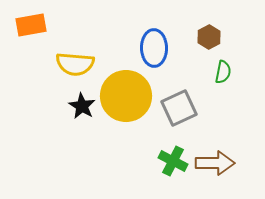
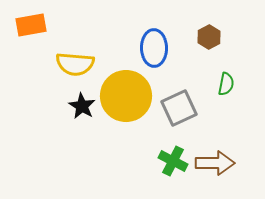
green semicircle: moved 3 px right, 12 px down
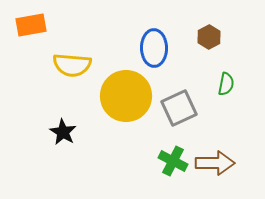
yellow semicircle: moved 3 px left, 1 px down
black star: moved 19 px left, 26 px down
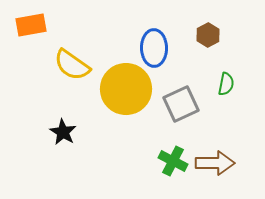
brown hexagon: moved 1 px left, 2 px up
yellow semicircle: rotated 30 degrees clockwise
yellow circle: moved 7 px up
gray square: moved 2 px right, 4 px up
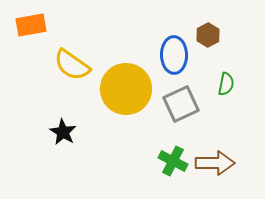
blue ellipse: moved 20 px right, 7 px down
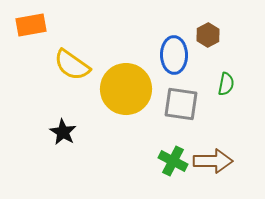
gray square: rotated 33 degrees clockwise
brown arrow: moved 2 px left, 2 px up
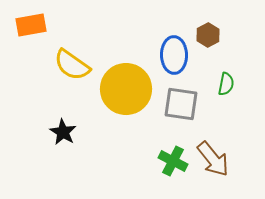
brown arrow: moved 2 px up; rotated 51 degrees clockwise
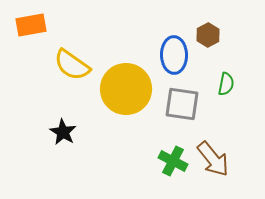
gray square: moved 1 px right
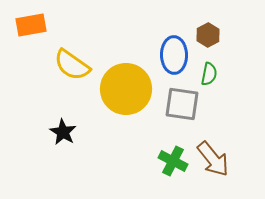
green semicircle: moved 17 px left, 10 px up
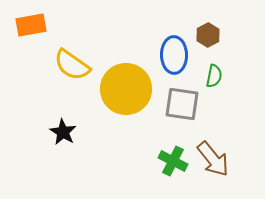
green semicircle: moved 5 px right, 2 px down
